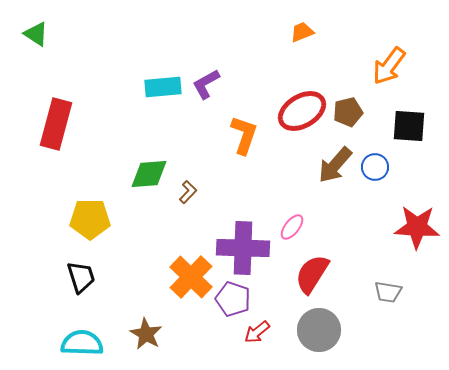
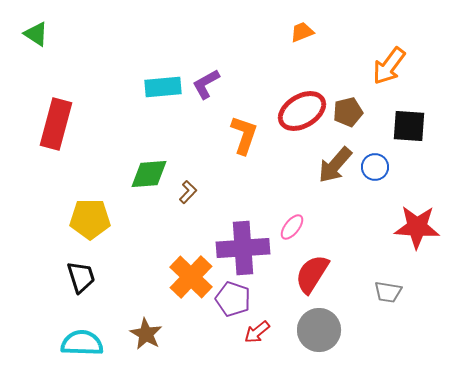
purple cross: rotated 6 degrees counterclockwise
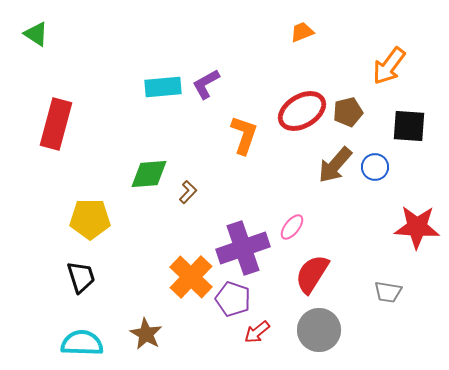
purple cross: rotated 15 degrees counterclockwise
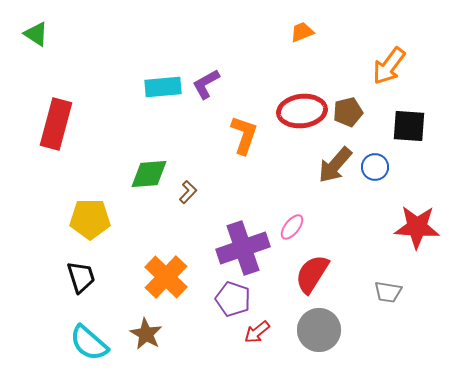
red ellipse: rotated 24 degrees clockwise
orange cross: moved 25 px left
cyan semicircle: moved 7 px right; rotated 141 degrees counterclockwise
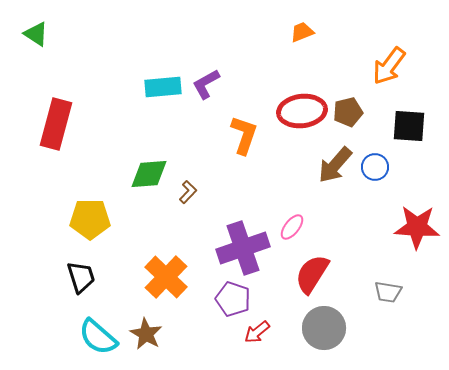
gray circle: moved 5 px right, 2 px up
cyan semicircle: moved 9 px right, 6 px up
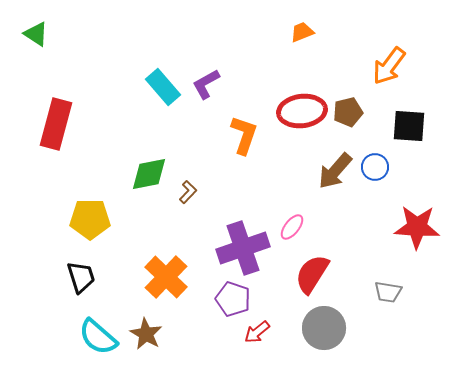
cyan rectangle: rotated 54 degrees clockwise
brown arrow: moved 6 px down
green diamond: rotated 6 degrees counterclockwise
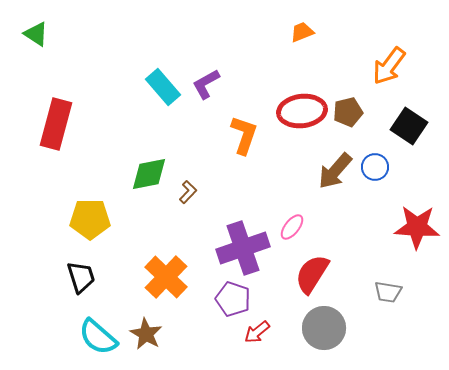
black square: rotated 30 degrees clockwise
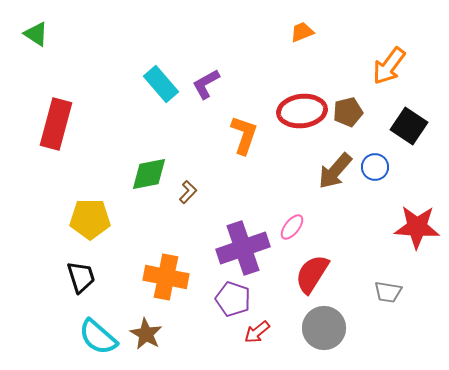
cyan rectangle: moved 2 px left, 3 px up
orange cross: rotated 33 degrees counterclockwise
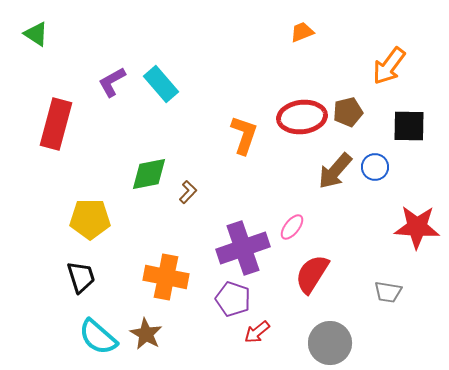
purple L-shape: moved 94 px left, 2 px up
red ellipse: moved 6 px down
black square: rotated 33 degrees counterclockwise
gray circle: moved 6 px right, 15 px down
